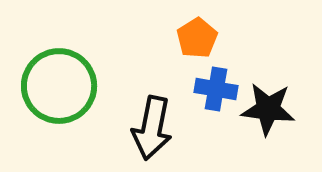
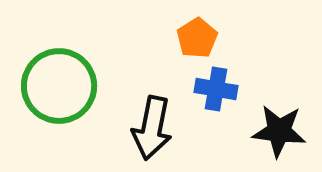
black star: moved 11 px right, 22 px down
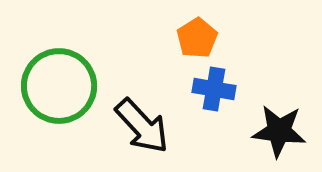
blue cross: moved 2 px left
black arrow: moved 10 px left, 2 px up; rotated 54 degrees counterclockwise
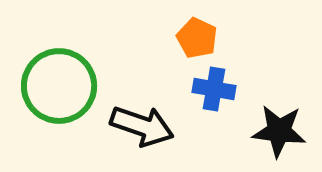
orange pentagon: rotated 15 degrees counterclockwise
black arrow: rotated 28 degrees counterclockwise
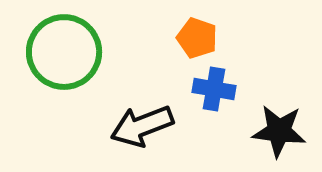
orange pentagon: rotated 6 degrees counterclockwise
green circle: moved 5 px right, 34 px up
black arrow: rotated 140 degrees clockwise
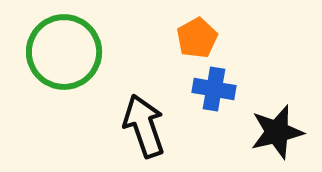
orange pentagon: rotated 24 degrees clockwise
black arrow: moved 2 px right; rotated 92 degrees clockwise
black star: moved 2 px left, 1 px down; rotated 20 degrees counterclockwise
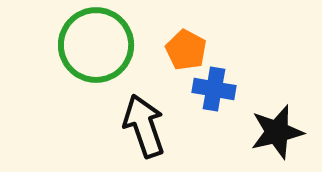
orange pentagon: moved 11 px left, 12 px down; rotated 15 degrees counterclockwise
green circle: moved 32 px right, 7 px up
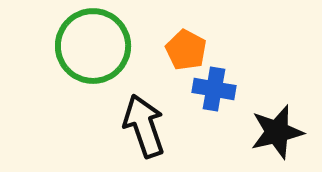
green circle: moved 3 px left, 1 px down
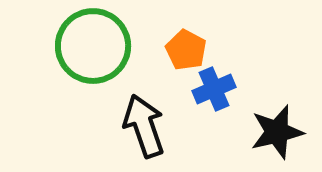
blue cross: rotated 33 degrees counterclockwise
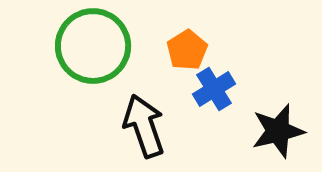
orange pentagon: moved 1 px right; rotated 12 degrees clockwise
blue cross: rotated 9 degrees counterclockwise
black star: moved 1 px right, 1 px up
